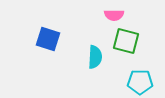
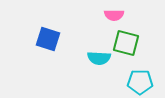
green square: moved 2 px down
cyan semicircle: moved 4 px right, 1 px down; rotated 90 degrees clockwise
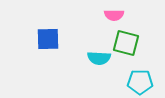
blue square: rotated 20 degrees counterclockwise
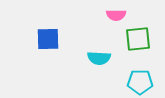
pink semicircle: moved 2 px right
green square: moved 12 px right, 4 px up; rotated 20 degrees counterclockwise
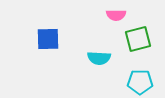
green square: rotated 8 degrees counterclockwise
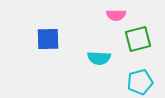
cyan pentagon: rotated 15 degrees counterclockwise
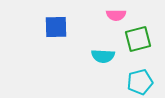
blue square: moved 8 px right, 12 px up
cyan semicircle: moved 4 px right, 2 px up
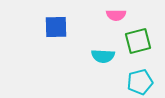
green square: moved 2 px down
